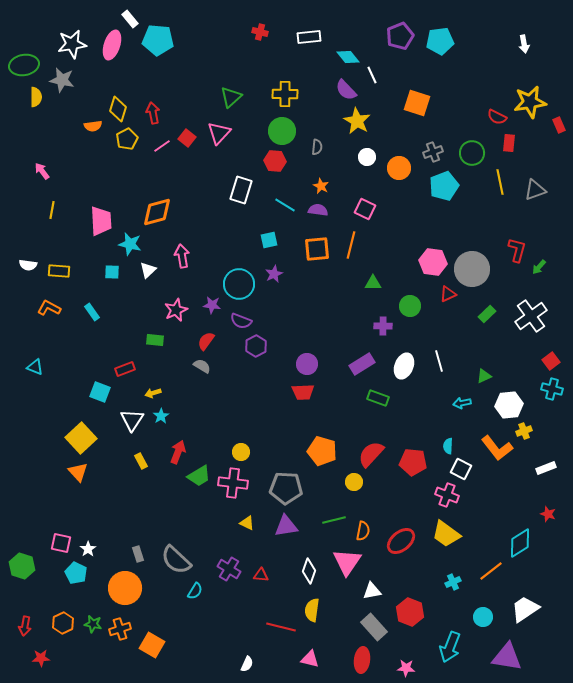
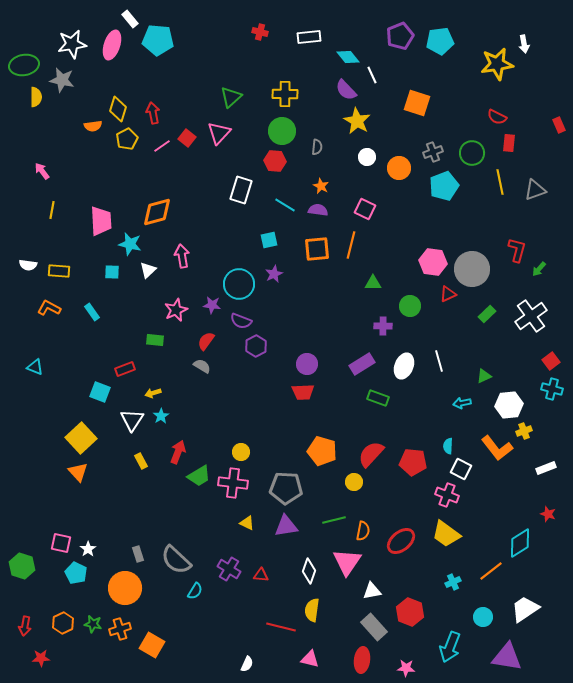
yellow star at (530, 102): moved 33 px left, 38 px up
green arrow at (539, 267): moved 2 px down
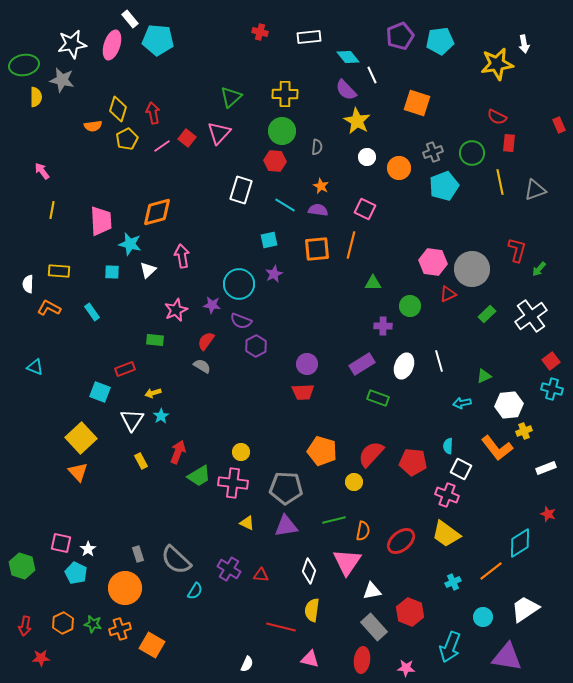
white semicircle at (28, 265): moved 19 px down; rotated 84 degrees clockwise
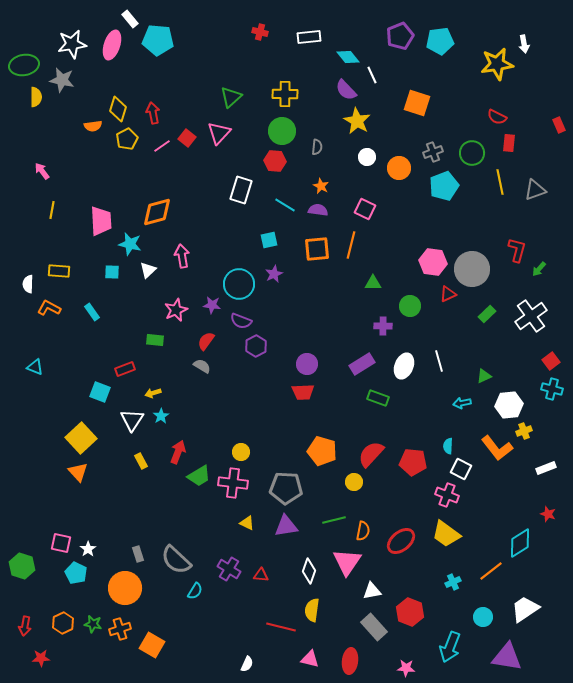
red ellipse at (362, 660): moved 12 px left, 1 px down
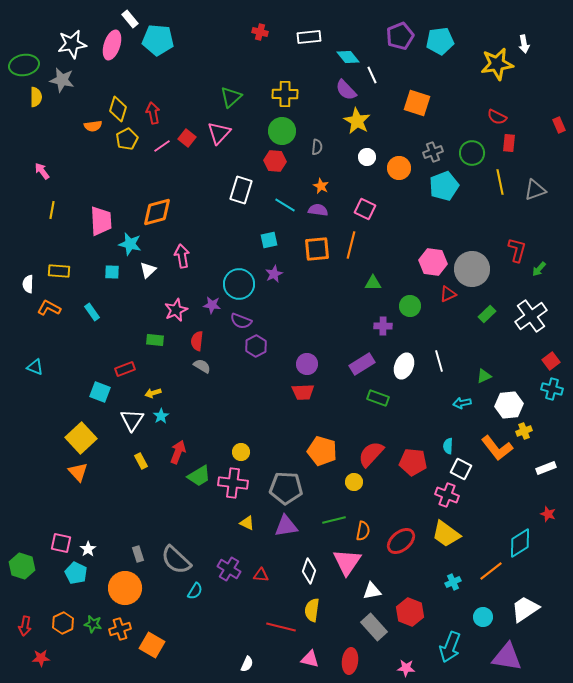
red semicircle at (206, 341): moved 9 px left; rotated 30 degrees counterclockwise
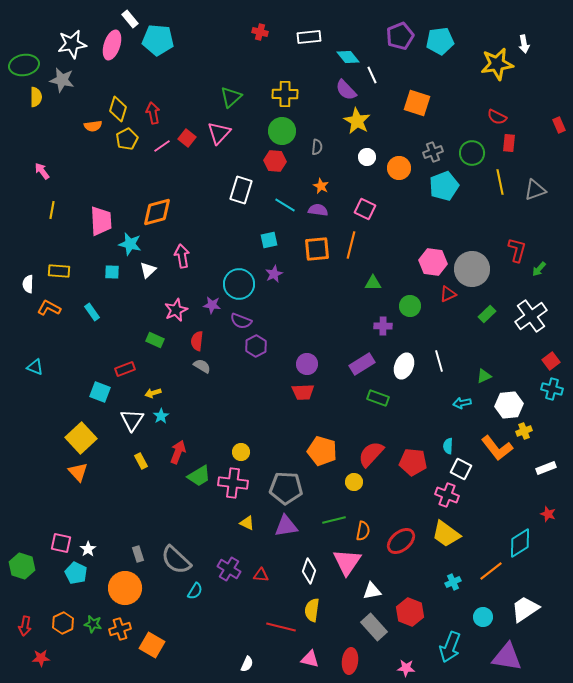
green rectangle at (155, 340): rotated 18 degrees clockwise
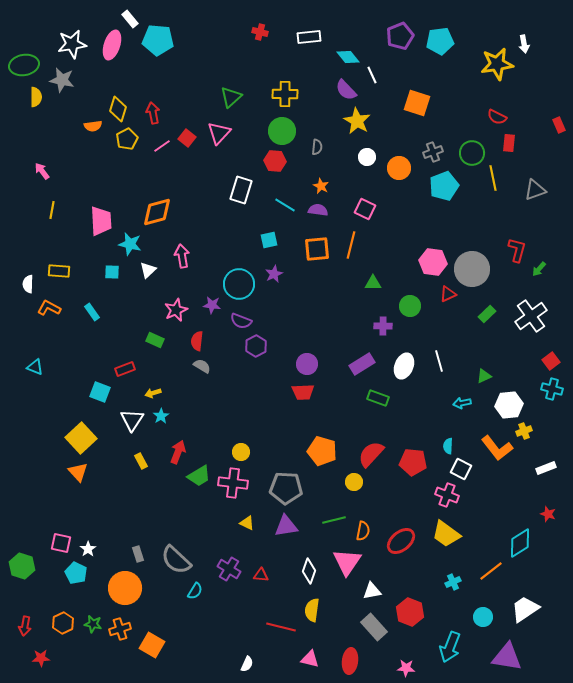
yellow line at (500, 182): moved 7 px left, 4 px up
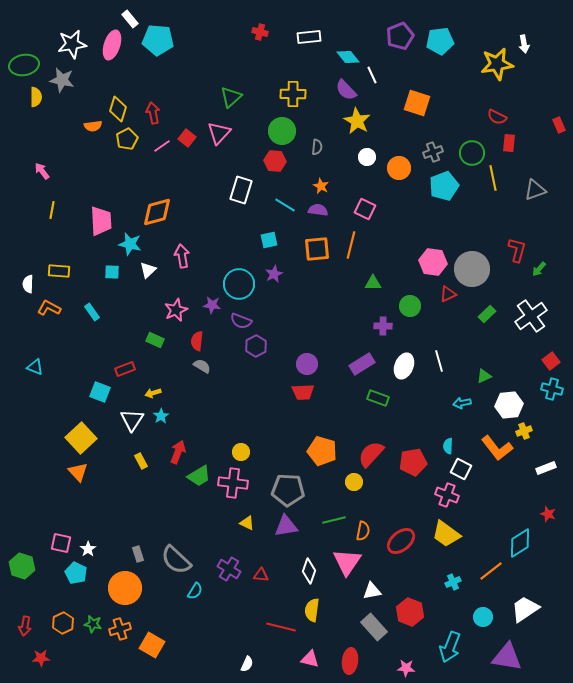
yellow cross at (285, 94): moved 8 px right
red pentagon at (413, 462): rotated 16 degrees counterclockwise
gray pentagon at (286, 488): moved 2 px right, 2 px down
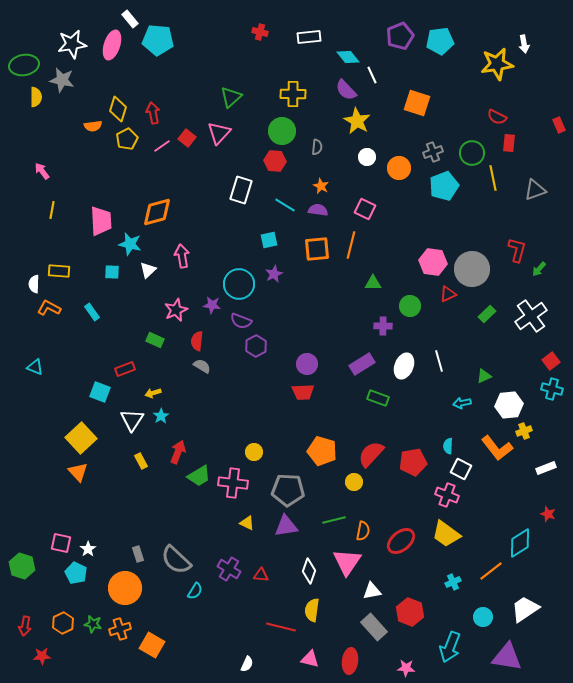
white semicircle at (28, 284): moved 6 px right
yellow circle at (241, 452): moved 13 px right
red star at (41, 658): moved 1 px right, 2 px up
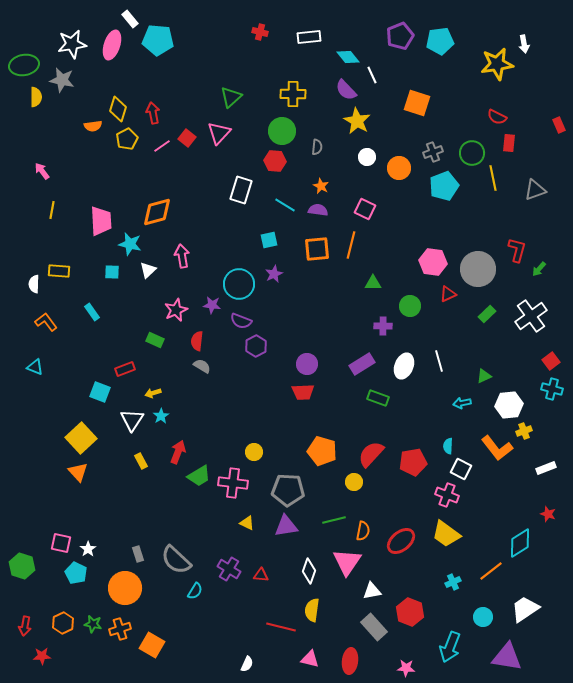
gray circle at (472, 269): moved 6 px right
orange L-shape at (49, 308): moved 3 px left, 14 px down; rotated 25 degrees clockwise
